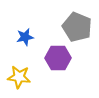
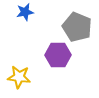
blue star: moved 25 px up
purple hexagon: moved 3 px up
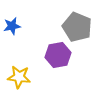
blue star: moved 13 px left, 14 px down
purple hexagon: rotated 10 degrees counterclockwise
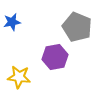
blue star: moved 4 px up
purple hexagon: moved 3 px left, 2 px down
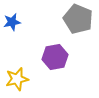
gray pentagon: moved 1 px right, 8 px up
yellow star: moved 2 px left, 2 px down; rotated 20 degrees counterclockwise
